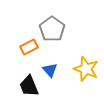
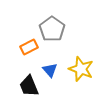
yellow star: moved 5 px left
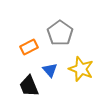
gray pentagon: moved 8 px right, 4 px down
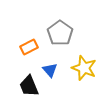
yellow star: moved 3 px right, 1 px up
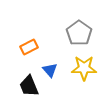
gray pentagon: moved 19 px right
yellow star: rotated 20 degrees counterclockwise
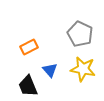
gray pentagon: moved 1 px right, 1 px down; rotated 10 degrees counterclockwise
yellow star: moved 1 px left, 1 px down; rotated 10 degrees clockwise
black trapezoid: moved 1 px left
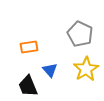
orange rectangle: rotated 18 degrees clockwise
yellow star: moved 3 px right; rotated 30 degrees clockwise
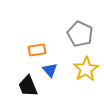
orange rectangle: moved 8 px right, 3 px down
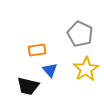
black trapezoid: rotated 55 degrees counterclockwise
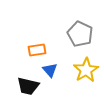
yellow star: moved 1 px down
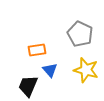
yellow star: rotated 25 degrees counterclockwise
black trapezoid: rotated 100 degrees clockwise
